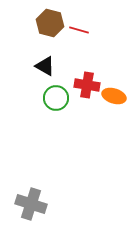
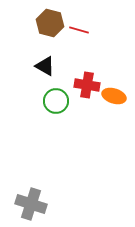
green circle: moved 3 px down
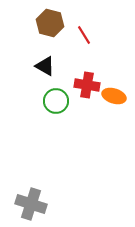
red line: moved 5 px right, 5 px down; rotated 42 degrees clockwise
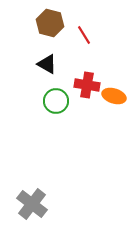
black triangle: moved 2 px right, 2 px up
gray cross: moved 1 px right; rotated 20 degrees clockwise
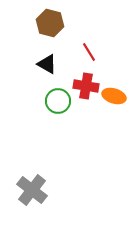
red line: moved 5 px right, 17 px down
red cross: moved 1 px left, 1 px down
green circle: moved 2 px right
gray cross: moved 14 px up
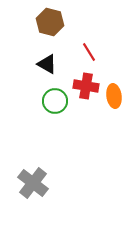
brown hexagon: moved 1 px up
orange ellipse: rotated 65 degrees clockwise
green circle: moved 3 px left
gray cross: moved 1 px right, 7 px up
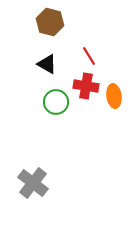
red line: moved 4 px down
green circle: moved 1 px right, 1 px down
